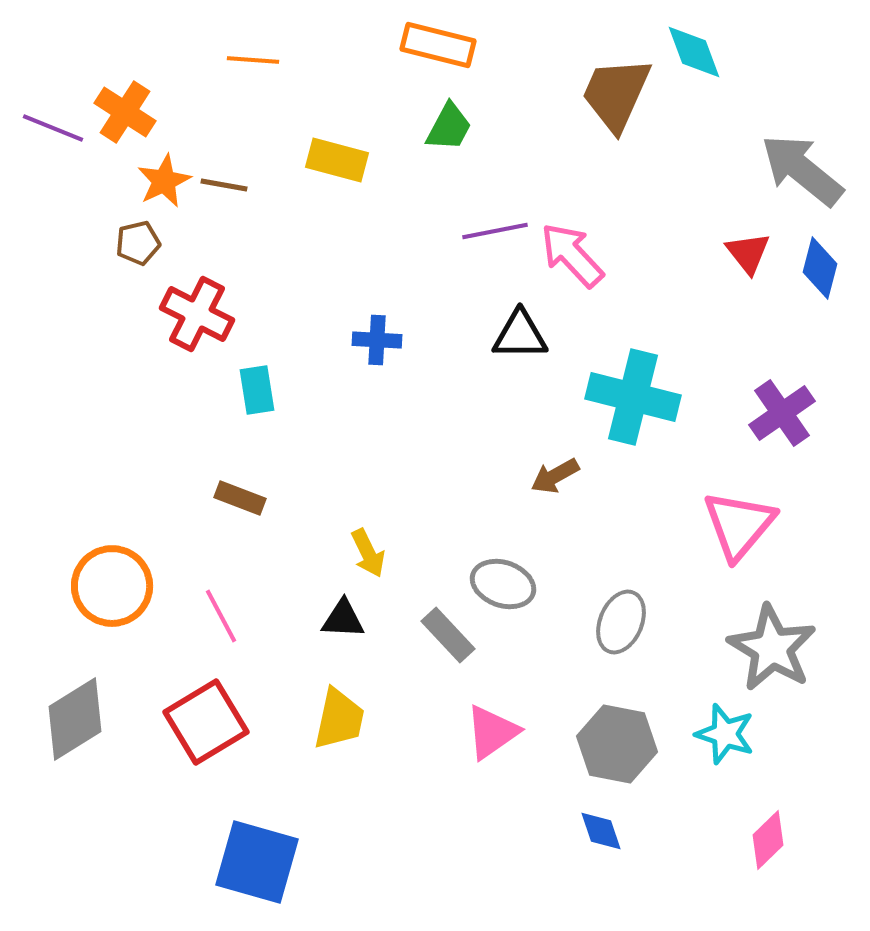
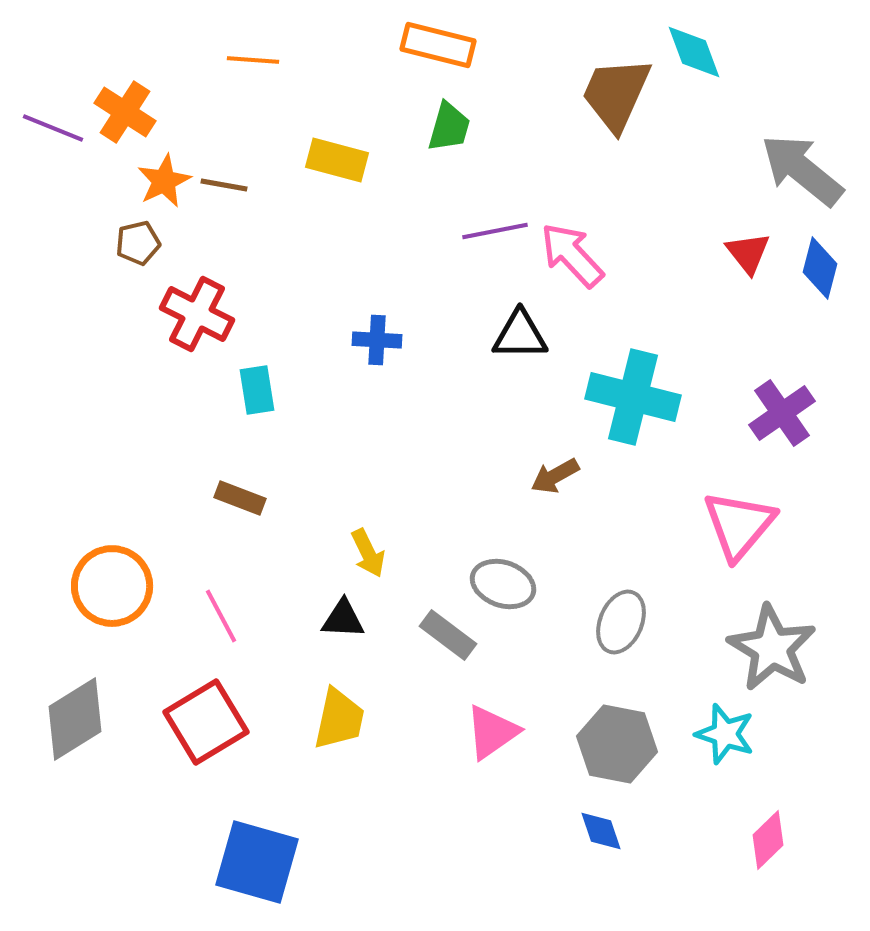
green trapezoid at (449, 127): rotated 12 degrees counterclockwise
gray rectangle at (448, 635): rotated 10 degrees counterclockwise
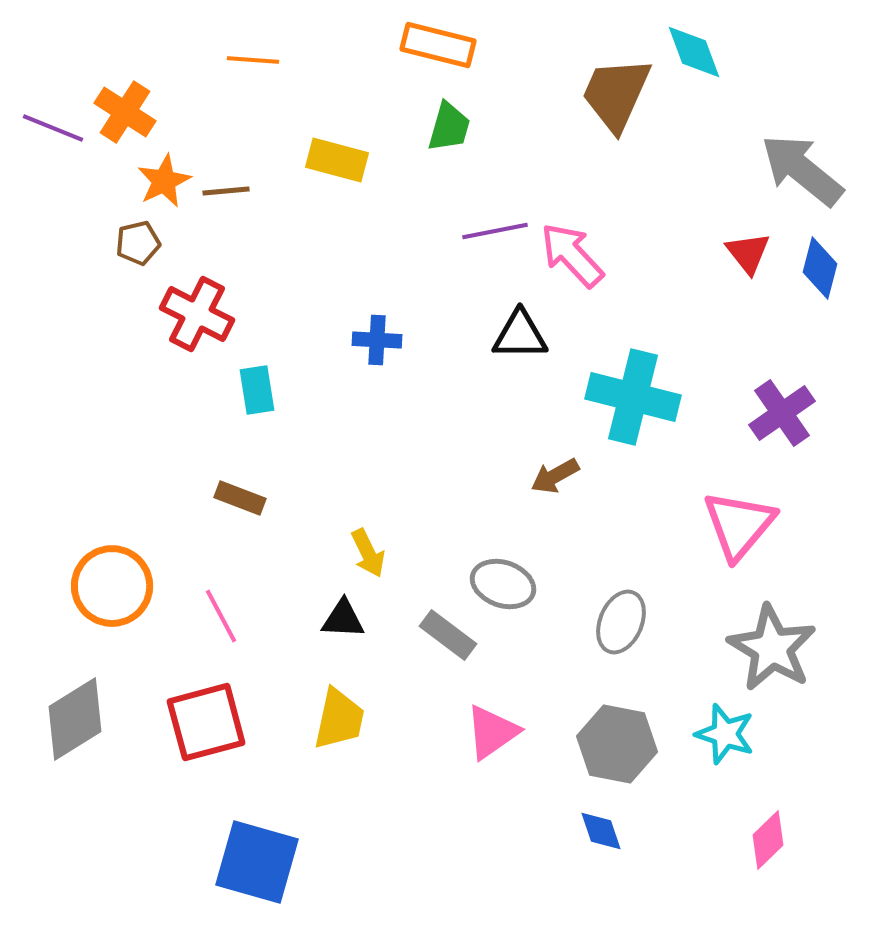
brown line at (224, 185): moved 2 px right, 6 px down; rotated 15 degrees counterclockwise
red square at (206, 722): rotated 16 degrees clockwise
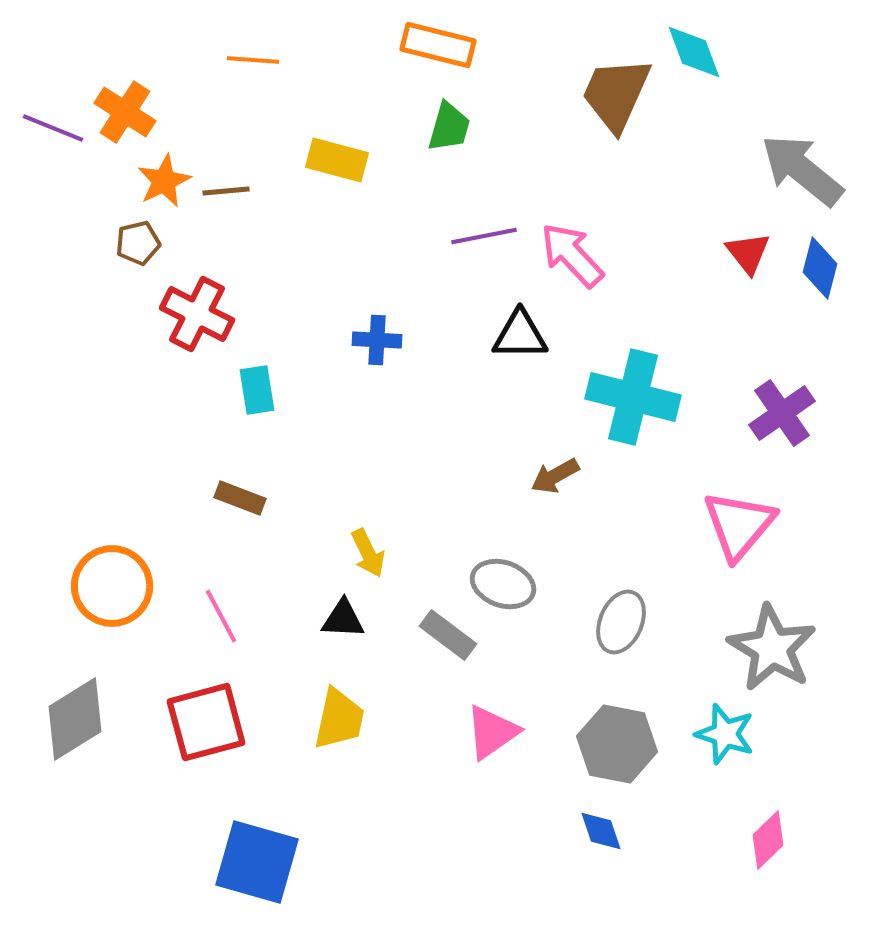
purple line at (495, 231): moved 11 px left, 5 px down
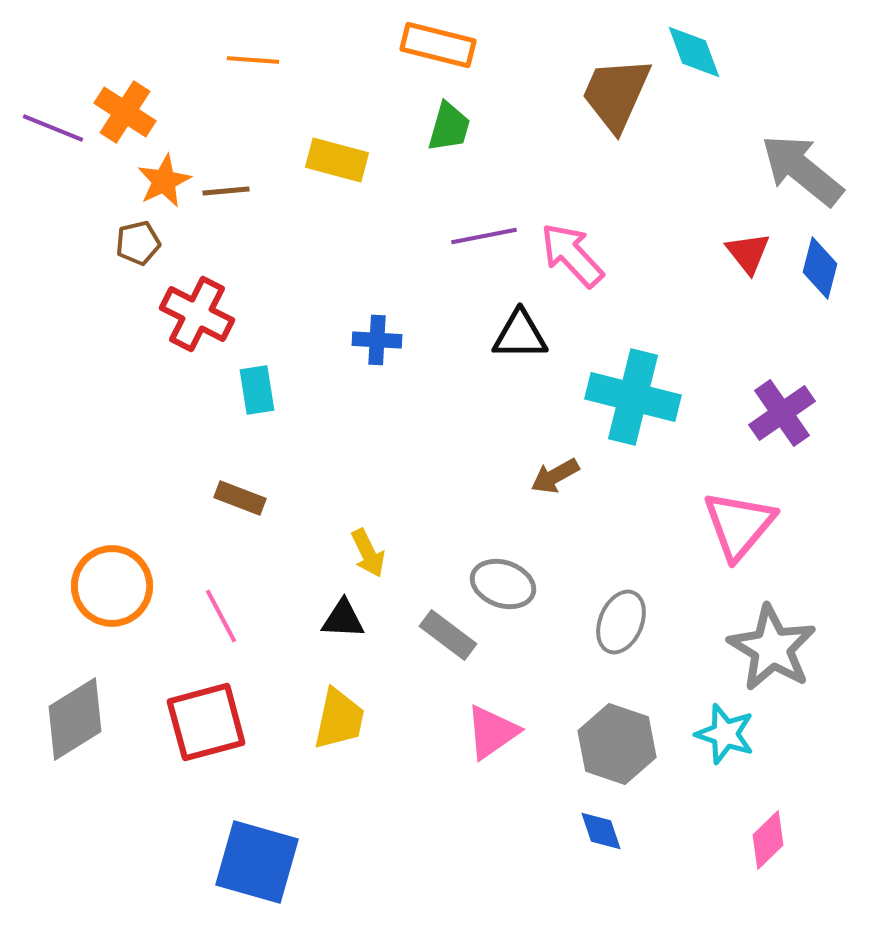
gray hexagon at (617, 744): rotated 8 degrees clockwise
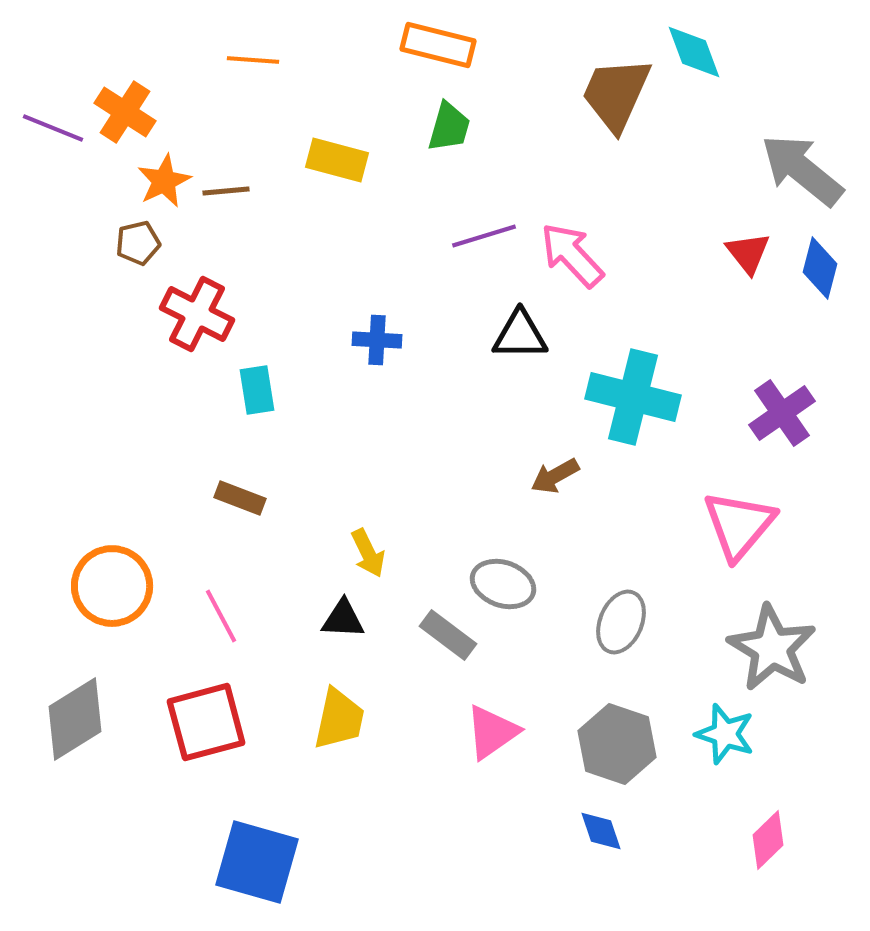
purple line at (484, 236): rotated 6 degrees counterclockwise
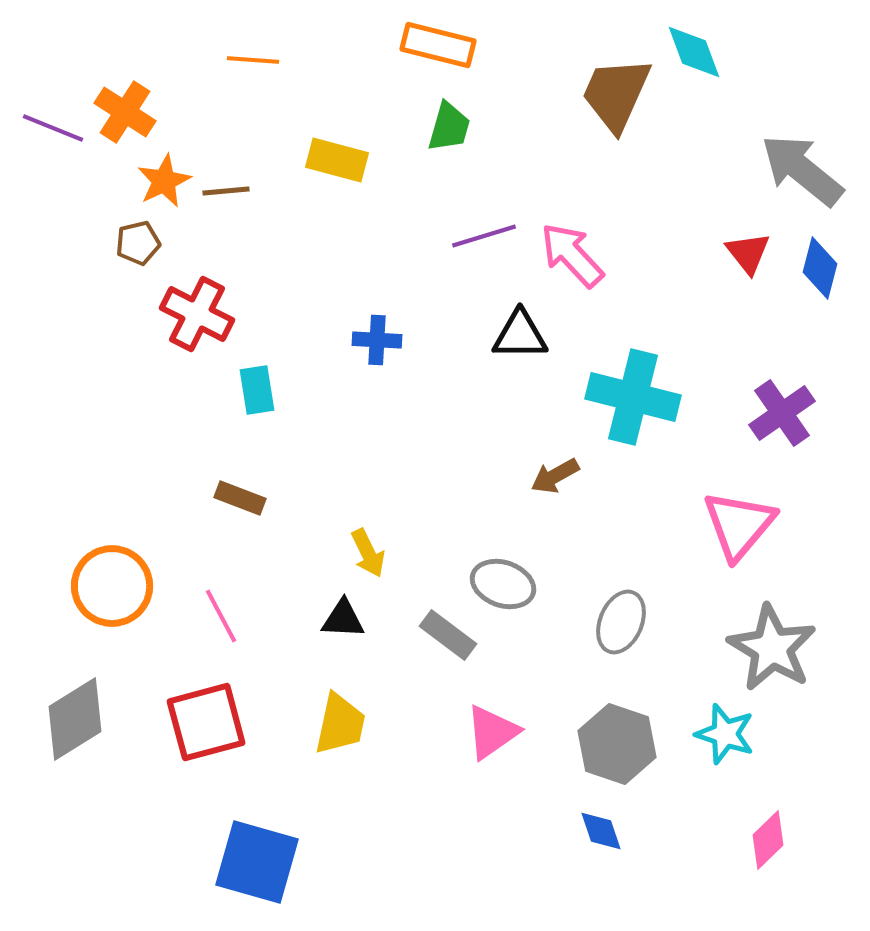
yellow trapezoid at (339, 719): moved 1 px right, 5 px down
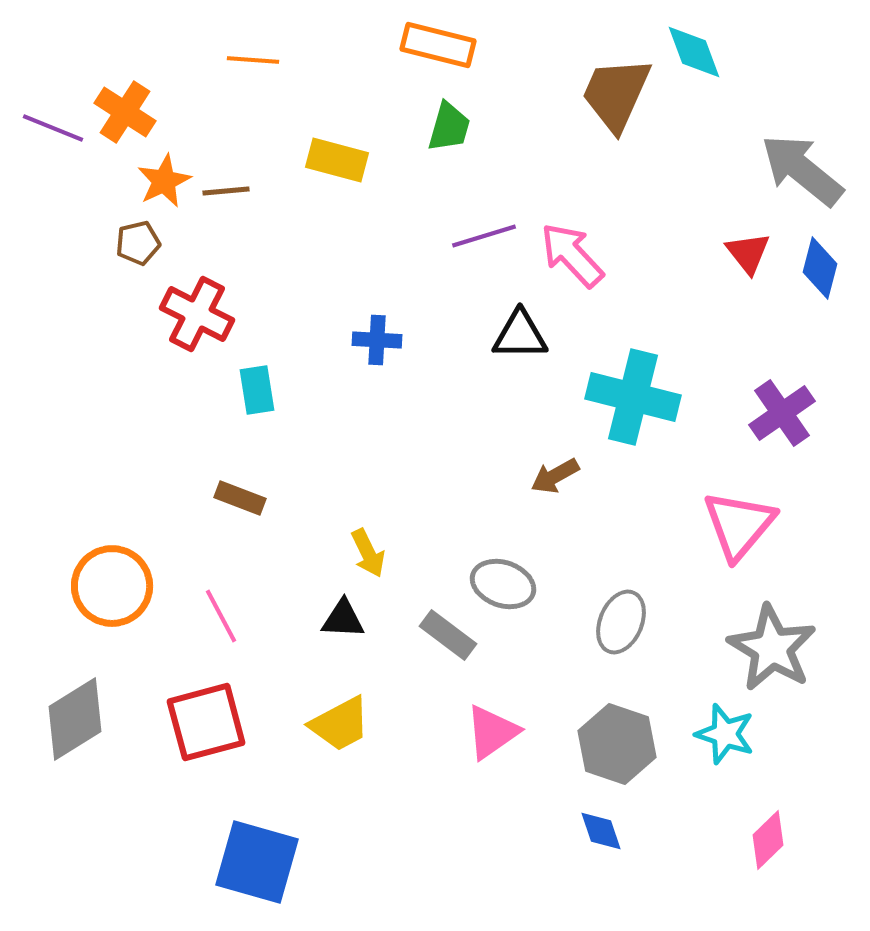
yellow trapezoid at (340, 724): rotated 50 degrees clockwise
